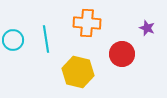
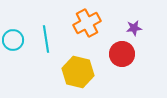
orange cross: rotated 32 degrees counterclockwise
purple star: moved 13 px left; rotated 28 degrees counterclockwise
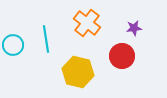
orange cross: rotated 24 degrees counterclockwise
cyan circle: moved 5 px down
red circle: moved 2 px down
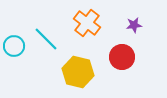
purple star: moved 3 px up
cyan line: rotated 36 degrees counterclockwise
cyan circle: moved 1 px right, 1 px down
red circle: moved 1 px down
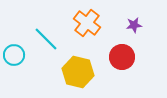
cyan circle: moved 9 px down
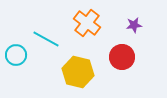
cyan line: rotated 16 degrees counterclockwise
cyan circle: moved 2 px right
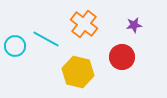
orange cross: moved 3 px left, 1 px down
cyan circle: moved 1 px left, 9 px up
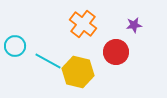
orange cross: moved 1 px left
cyan line: moved 2 px right, 22 px down
red circle: moved 6 px left, 5 px up
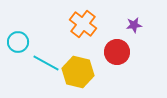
cyan circle: moved 3 px right, 4 px up
red circle: moved 1 px right
cyan line: moved 2 px left, 2 px down
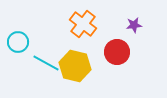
yellow hexagon: moved 3 px left, 6 px up
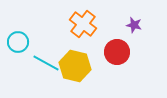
purple star: rotated 21 degrees clockwise
